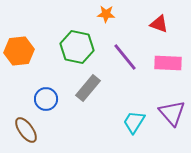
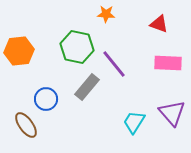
purple line: moved 11 px left, 7 px down
gray rectangle: moved 1 px left, 1 px up
brown ellipse: moved 5 px up
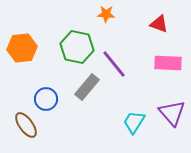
orange hexagon: moved 3 px right, 3 px up
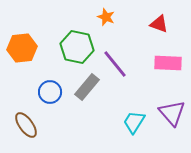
orange star: moved 3 px down; rotated 18 degrees clockwise
purple line: moved 1 px right
blue circle: moved 4 px right, 7 px up
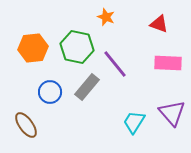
orange hexagon: moved 11 px right
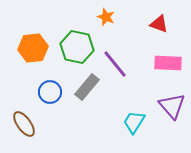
purple triangle: moved 7 px up
brown ellipse: moved 2 px left, 1 px up
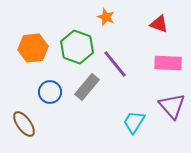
green hexagon: rotated 8 degrees clockwise
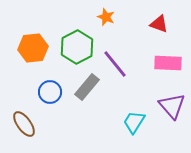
green hexagon: rotated 12 degrees clockwise
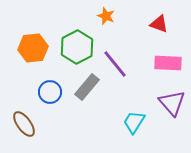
orange star: moved 1 px up
purple triangle: moved 3 px up
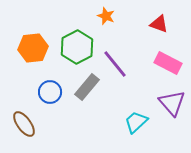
pink rectangle: rotated 24 degrees clockwise
cyan trapezoid: moved 2 px right; rotated 15 degrees clockwise
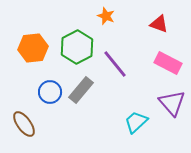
gray rectangle: moved 6 px left, 3 px down
